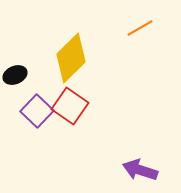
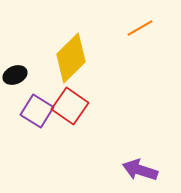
purple square: rotated 12 degrees counterclockwise
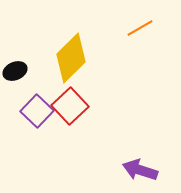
black ellipse: moved 4 px up
red square: rotated 12 degrees clockwise
purple square: rotated 12 degrees clockwise
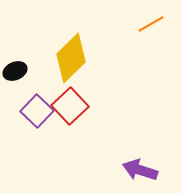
orange line: moved 11 px right, 4 px up
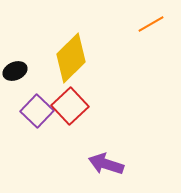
purple arrow: moved 34 px left, 6 px up
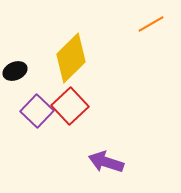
purple arrow: moved 2 px up
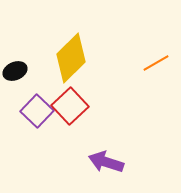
orange line: moved 5 px right, 39 px down
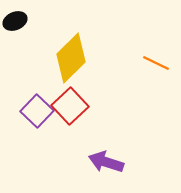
orange line: rotated 56 degrees clockwise
black ellipse: moved 50 px up
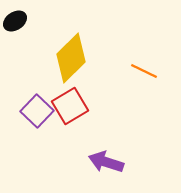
black ellipse: rotated 10 degrees counterclockwise
orange line: moved 12 px left, 8 px down
red square: rotated 12 degrees clockwise
